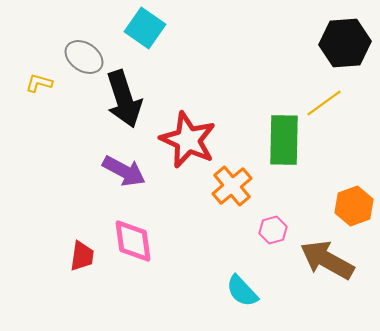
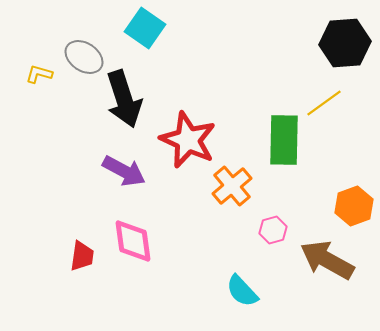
yellow L-shape: moved 9 px up
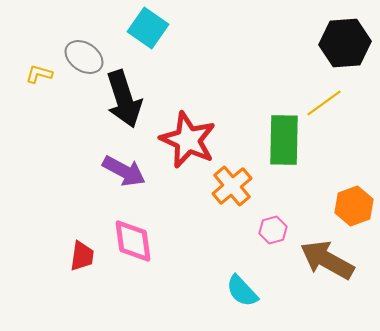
cyan square: moved 3 px right
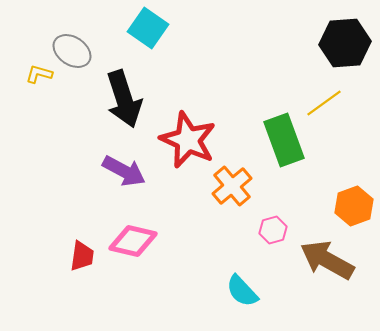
gray ellipse: moved 12 px left, 6 px up
green rectangle: rotated 21 degrees counterclockwise
pink diamond: rotated 69 degrees counterclockwise
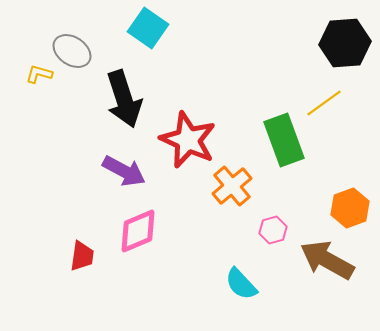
orange hexagon: moved 4 px left, 2 px down
pink diamond: moved 5 px right, 10 px up; rotated 36 degrees counterclockwise
cyan semicircle: moved 1 px left, 7 px up
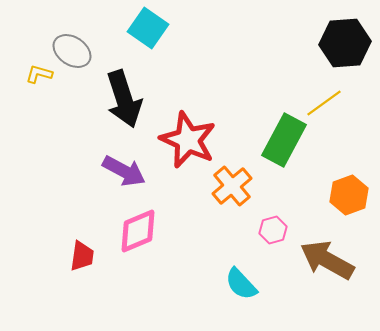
green rectangle: rotated 48 degrees clockwise
orange hexagon: moved 1 px left, 13 px up
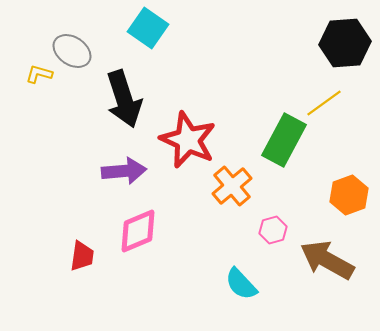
purple arrow: rotated 33 degrees counterclockwise
